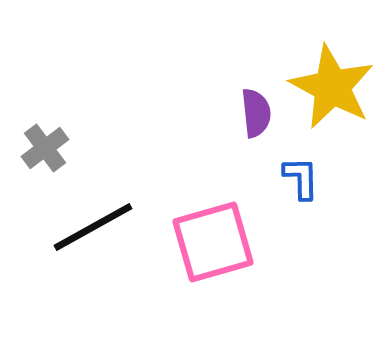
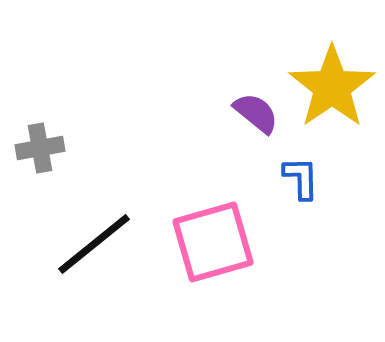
yellow star: rotated 10 degrees clockwise
purple semicircle: rotated 45 degrees counterclockwise
gray cross: moved 5 px left; rotated 27 degrees clockwise
black line: moved 1 px right, 17 px down; rotated 10 degrees counterclockwise
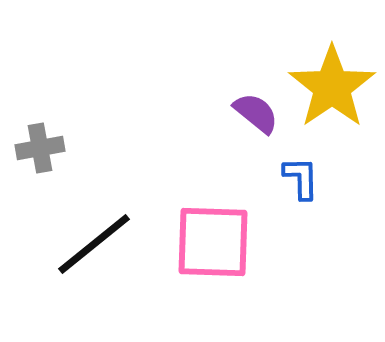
pink square: rotated 18 degrees clockwise
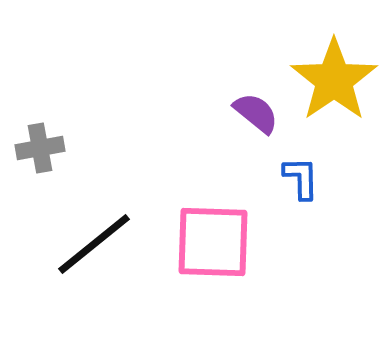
yellow star: moved 2 px right, 7 px up
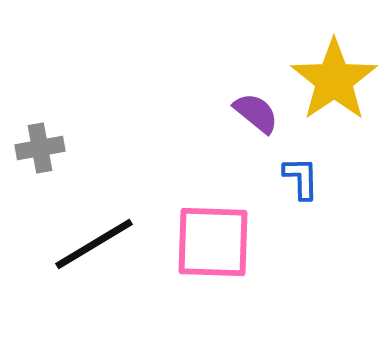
black line: rotated 8 degrees clockwise
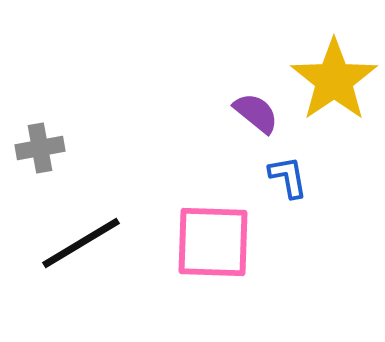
blue L-shape: moved 13 px left, 1 px up; rotated 9 degrees counterclockwise
black line: moved 13 px left, 1 px up
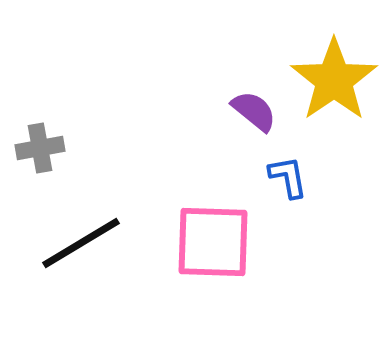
purple semicircle: moved 2 px left, 2 px up
